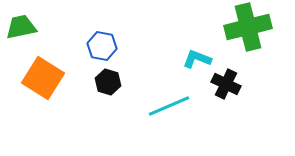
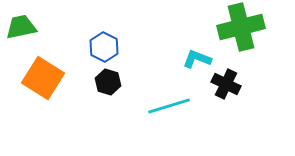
green cross: moved 7 px left
blue hexagon: moved 2 px right, 1 px down; rotated 16 degrees clockwise
cyan line: rotated 6 degrees clockwise
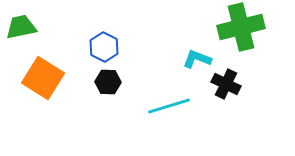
black hexagon: rotated 15 degrees counterclockwise
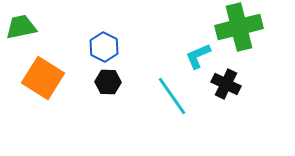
green cross: moved 2 px left
cyan L-shape: moved 1 px right, 3 px up; rotated 44 degrees counterclockwise
cyan line: moved 3 px right, 10 px up; rotated 72 degrees clockwise
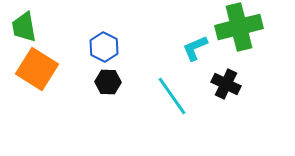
green trapezoid: moved 3 px right; rotated 88 degrees counterclockwise
cyan L-shape: moved 3 px left, 8 px up
orange square: moved 6 px left, 9 px up
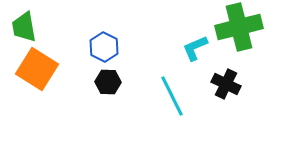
cyan line: rotated 9 degrees clockwise
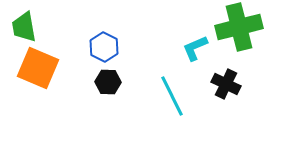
orange square: moved 1 px right, 1 px up; rotated 9 degrees counterclockwise
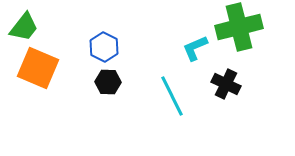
green trapezoid: rotated 132 degrees counterclockwise
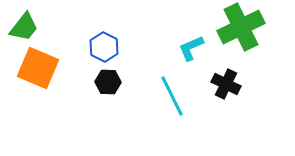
green cross: moved 2 px right; rotated 12 degrees counterclockwise
cyan L-shape: moved 4 px left
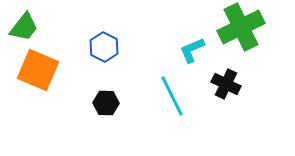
cyan L-shape: moved 1 px right, 2 px down
orange square: moved 2 px down
black hexagon: moved 2 px left, 21 px down
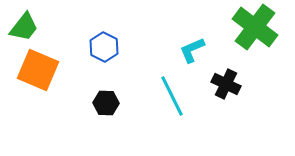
green cross: moved 14 px right; rotated 27 degrees counterclockwise
